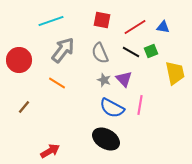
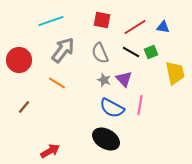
green square: moved 1 px down
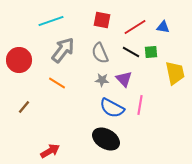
green square: rotated 16 degrees clockwise
gray star: moved 2 px left; rotated 16 degrees counterclockwise
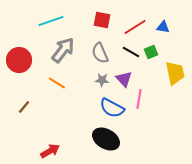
green square: rotated 16 degrees counterclockwise
pink line: moved 1 px left, 6 px up
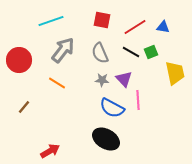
pink line: moved 1 px left, 1 px down; rotated 12 degrees counterclockwise
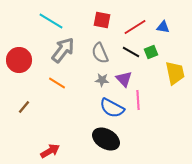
cyan line: rotated 50 degrees clockwise
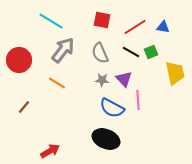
black ellipse: rotated 8 degrees counterclockwise
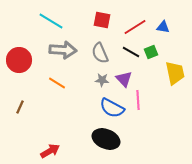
gray arrow: rotated 56 degrees clockwise
brown line: moved 4 px left; rotated 16 degrees counterclockwise
